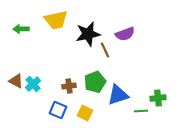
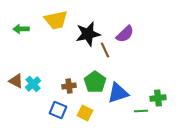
purple semicircle: rotated 24 degrees counterclockwise
green pentagon: rotated 15 degrees counterclockwise
blue triangle: moved 2 px up
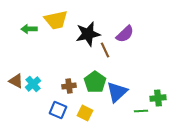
green arrow: moved 8 px right
blue triangle: moved 1 px left, 1 px up; rotated 25 degrees counterclockwise
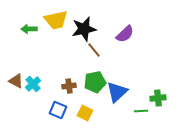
black star: moved 4 px left, 5 px up
brown line: moved 11 px left; rotated 14 degrees counterclockwise
green pentagon: rotated 25 degrees clockwise
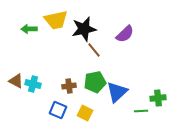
cyan cross: rotated 35 degrees counterclockwise
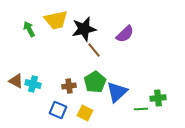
green arrow: rotated 63 degrees clockwise
green pentagon: rotated 20 degrees counterclockwise
green line: moved 2 px up
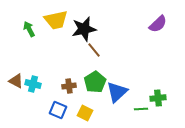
purple semicircle: moved 33 px right, 10 px up
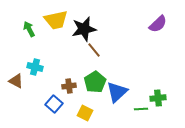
cyan cross: moved 2 px right, 17 px up
blue square: moved 4 px left, 6 px up; rotated 18 degrees clockwise
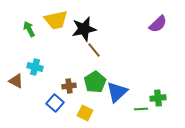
blue square: moved 1 px right, 1 px up
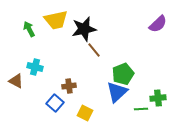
green pentagon: moved 28 px right, 8 px up; rotated 10 degrees clockwise
